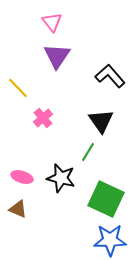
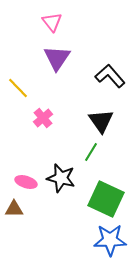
purple triangle: moved 2 px down
green line: moved 3 px right
pink ellipse: moved 4 px right, 5 px down
brown triangle: moved 4 px left; rotated 24 degrees counterclockwise
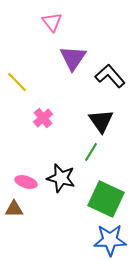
purple triangle: moved 16 px right
yellow line: moved 1 px left, 6 px up
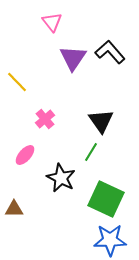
black L-shape: moved 24 px up
pink cross: moved 2 px right, 1 px down
black star: rotated 12 degrees clockwise
pink ellipse: moved 1 px left, 27 px up; rotated 65 degrees counterclockwise
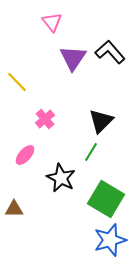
black triangle: rotated 20 degrees clockwise
green square: rotated 6 degrees clockwise
blue star: rotated 16 degrees counterclockwise
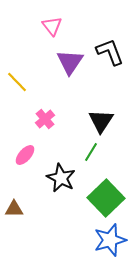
pink triangle: moved 4 px down
black L-shape: rotated 20 degrees clockwise
purple triangle: moved 3 px left, 4 px down
black triangle: rotated 12 degrees counterclockwise
green square: moved 1 px up; rotated 15 degrees clockwise
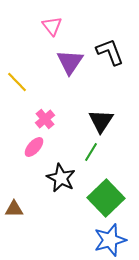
pink ellipse: moved 9 px right, 8 px up
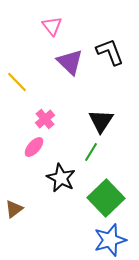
purple triangle: rotated 20 degrees counterclockwise
brown triangle: rotated 36 degrees counterclockwise
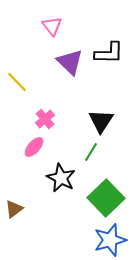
black L-shape: moved 1 px left, 1 px down; rotated 112 degrees clockwise
